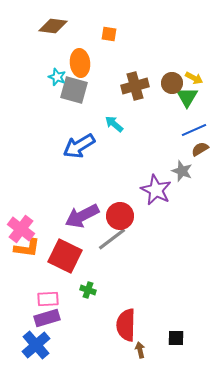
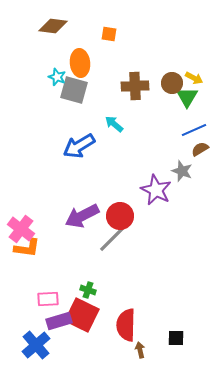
brown cross: rotated 12 degrees clockwise
gray line: rotated 8 degrees counterclockwise
red square: moved 17 px right, 59 px down
purple rectangle: moved 12 px right, 3 px down
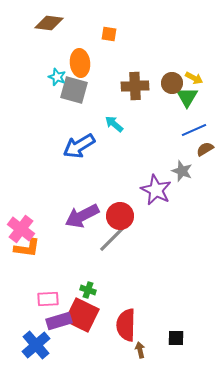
brown diamond: moved 4 px left, 3 px up
brown semicircle: moved 5 px right
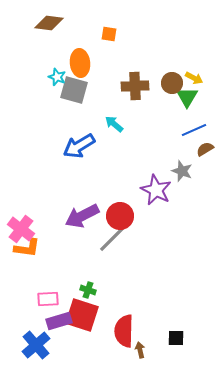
red square: rotated 8 degrees counterclockwise
red semicircle: moved 2 px left, 6 px down
